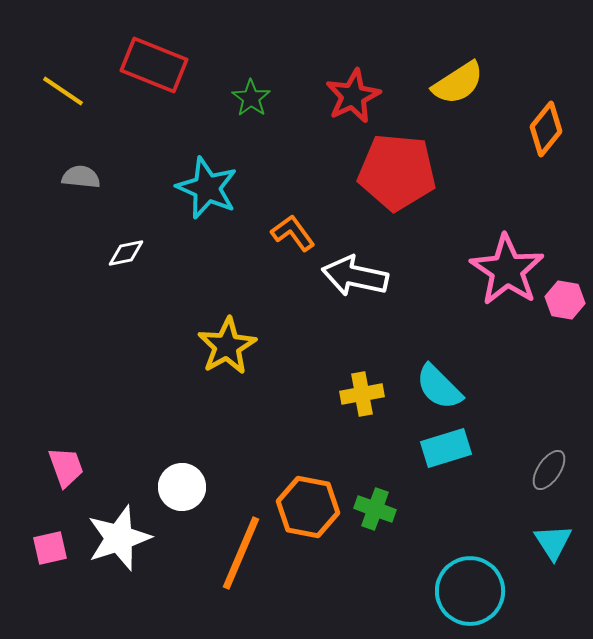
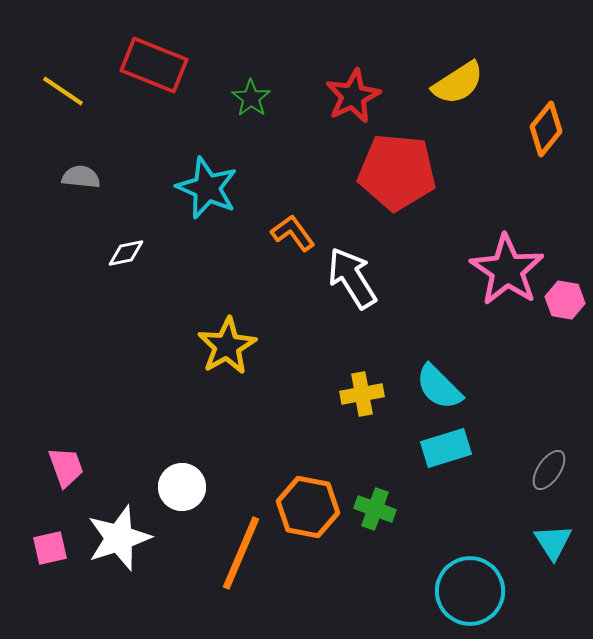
white arrow: moved 3 px left, 2 px down; rotated 46 degrees clockwise
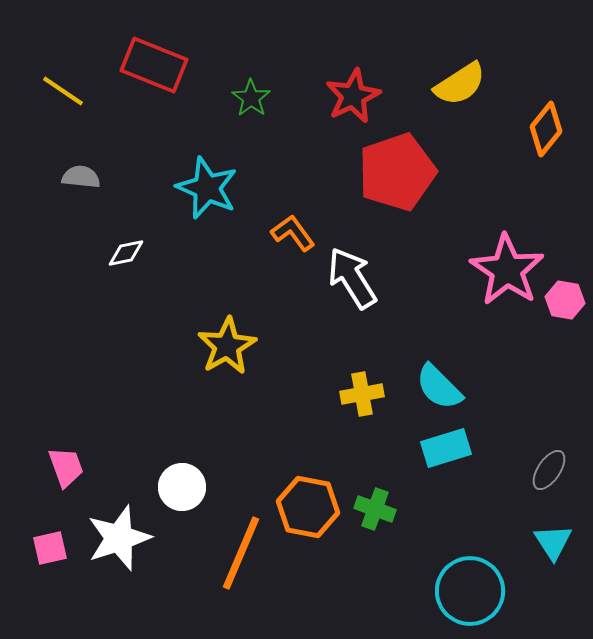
yellow semicircle: moved 2 px right, 1 px down
red pentagon: rotated 24 degrees counterclockwise
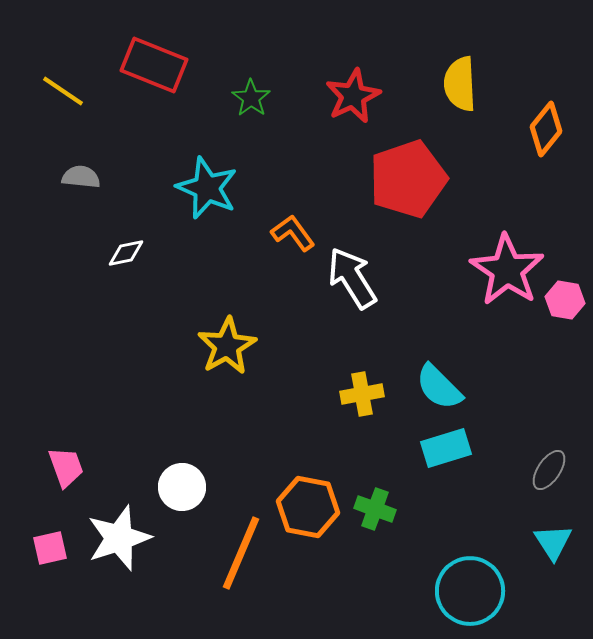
yellow semicircle: rotated 120 degrees clockwise
red pentagon: moved 11 px right, 7 px down
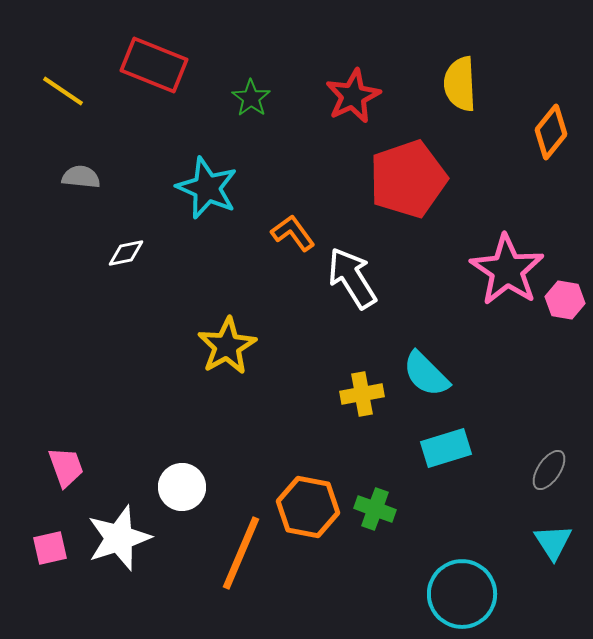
orange diamond: moved 5 px right, 3 px down
cyan semicircle: moved 13 px left, 13 px up
cyan circle: moved 8 px left, 3 px down
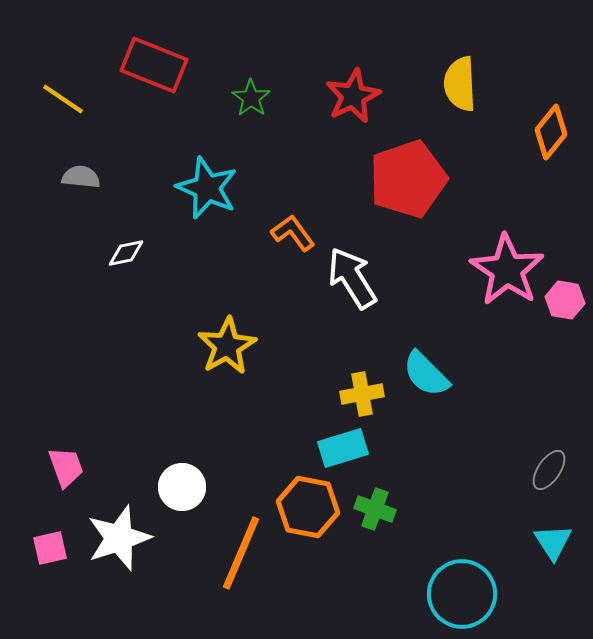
yellow line: moved 8 px down
cyan rectangle: moved 103 px left
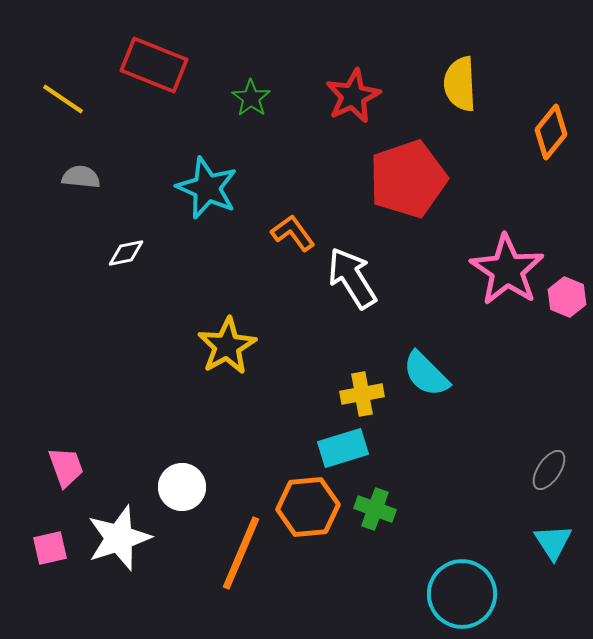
pink hexagon: moved 2 px right, 3 px up; rotated 12 degrees clockwise
orange hexagon: rotated 16 degrees counterclockwise
